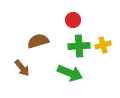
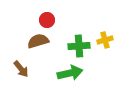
red circle: moved 26 px left
yellow cross: moved 2 px right, 5 px up
brown arrow: moved 1 px left, 1 px down
green arrow: rotated 35 degrees counterclockwise
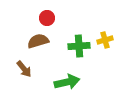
red circle: moved 2 px up
brown arrow: moved 3 px right
green arrow: moved 3 px left, 9 px down
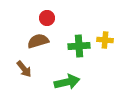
yellow cross: rotated 21 degrees clockwise
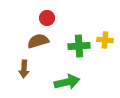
brown arrow: rotated 42 degrees clockwise
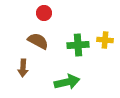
red circle: moved 3 px left, 5 px up
brown semicircle: rotated 45 degrees clockwise
green cross: moved 1 px left, 1 px up
brown arrow: moved 1 px left, 1 px up
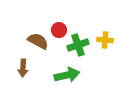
red circle: moved 15 px right, 17 px down
green cross: rotated 15 degrees counterclockwise
green arrow: moved 7 px up
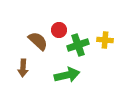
brown semicircle: rotated 15 degrees clockwise
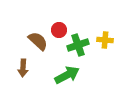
green arrow: rotated 15 degrees counterclockwise
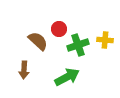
red circle: moved 1 px up
brown arrow: moved 1 px right, 2 px down
green arrow: moved 2 px down
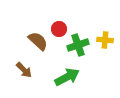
brown arrow: rotated 48 degrees counterclockwise
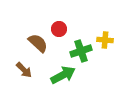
brown semicircle: moved 2 px down
green cross: moved 3 px right, 6 px down
green arrow: moved 4 px left, 2 px up
